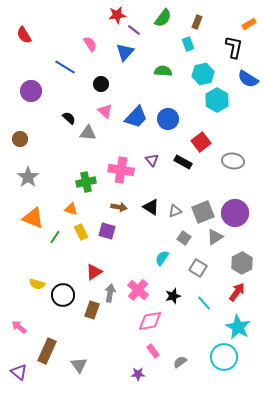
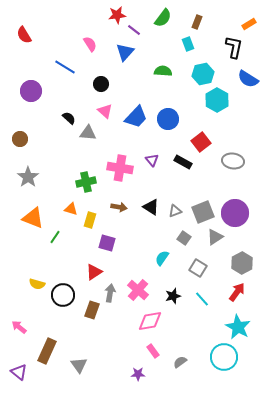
pink cross at (121, 170): moved 1 px left, 2 px up
purple square at (107, 231): moved 12 px down
yellow rectangle at (81, 232): moved 9 px right, 12 px up; rotated 42 degrees clockwise
cyan line at (204, 303): moved 2 px left, 4 px up
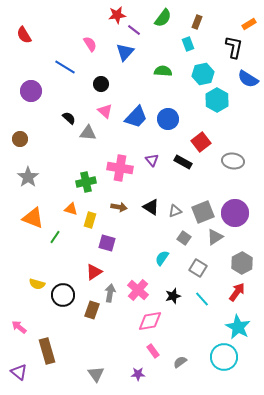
brown rectangle at (47, 351): rotated 40 degrees counterclockwise
gray triangle at (79, 365): moved 17 px right, 9 px down
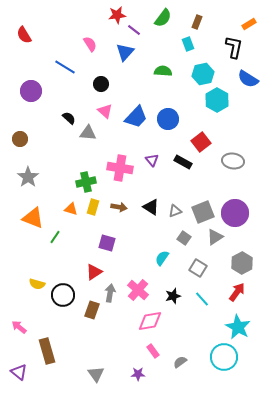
yellow rectangle at (90, 220): moved 3 px right, 13 px up
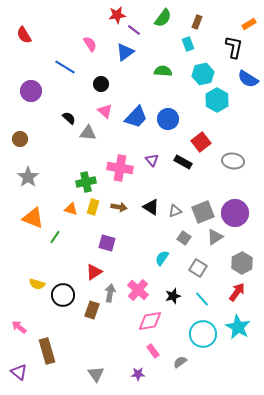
blue triangle at (125, 52): rotated 12 degrees clockwise
cyan circle at (224, 357): moved 21 px left, 23 px up
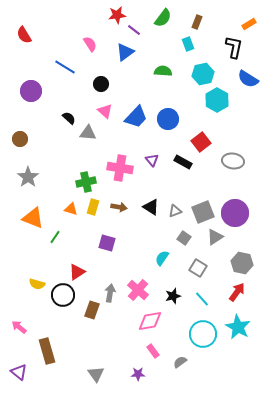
gray hexagon at (242, 263): rotated 20 degrees counterclockwise
red triangle at (94, 272): moved 17 px left
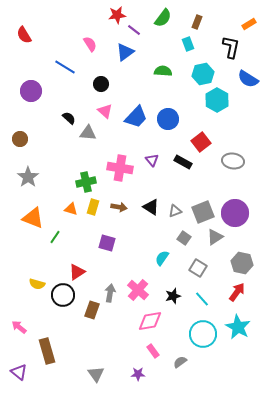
black L-shape at (234, 47): moved 3 px left
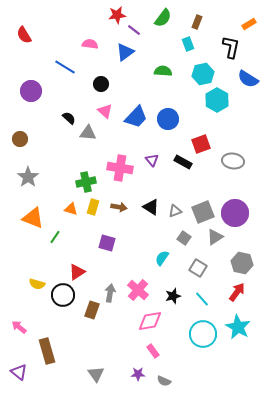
pink semicircle at (90, 44): rotated 49 degrees counterclockwise
red square at (201, 142): moved 2 px down; rotated 18 degrees clockwise
gray semicircle at (180, 362): moved 16 px left, 19 px down; rotated 120 degrees counterclockwise
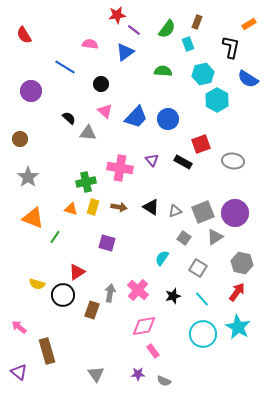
green semicircle at (163, 18): moved 4 px right, 11 px down
pink diamond at (150, 321): moved 6 px left, 5 px down
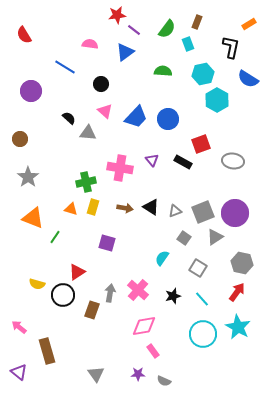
brown arrow at (119, 207): moved 6 px right, 1 px down
